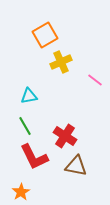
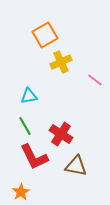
red cross: moved 4 px left, 2 px up
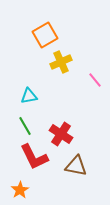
pink line: rotated 14 degrees clockwise
orange star: moved 1 px left, 2 px up
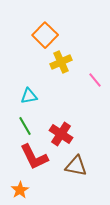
orange square: rotated 15 degrees counterclockwise
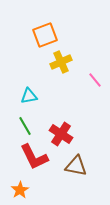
orange square: rotated 25 degrees clockwise
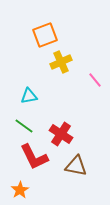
green line: moved 1 px left; rotated 24 degrees counterclockwise
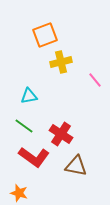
yellow cross: rotated 10 degrees clockwise
red L-shape: rotated 28 degrees counterclockwise
orange star: moved 1 px left, 3 px down; rotated 24 degrees counterclockwise
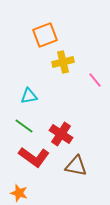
yellow cross: moved 2 px right
